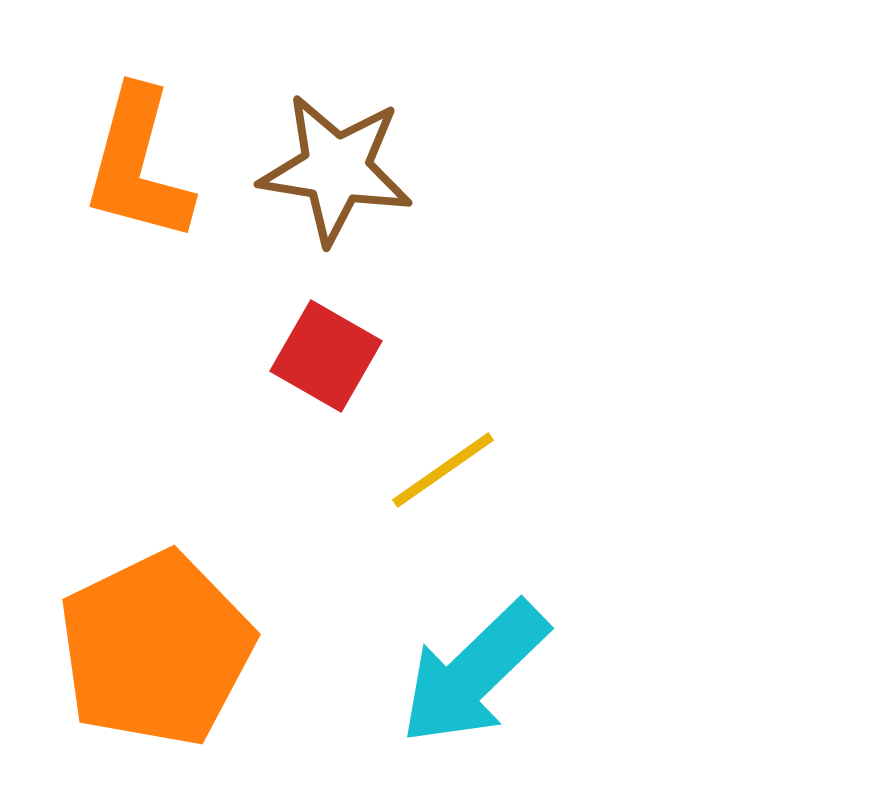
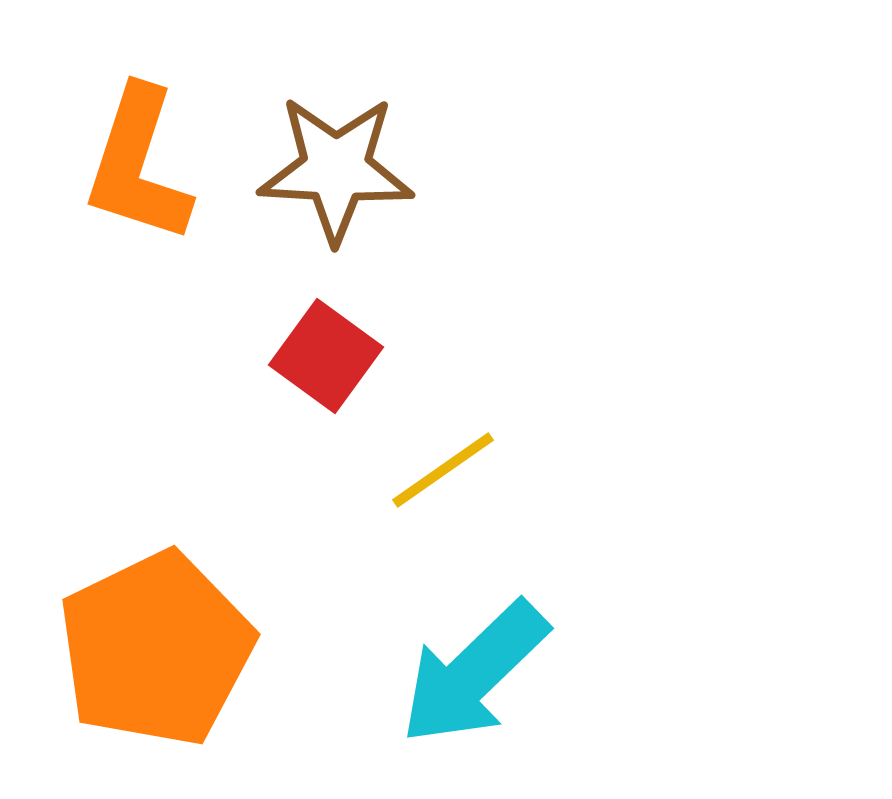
orange L-shape: rotated 3 degrees clockwise
brown star: rotated 6 degrees counterclockwise
red square: rotated 6 degrees clockwise
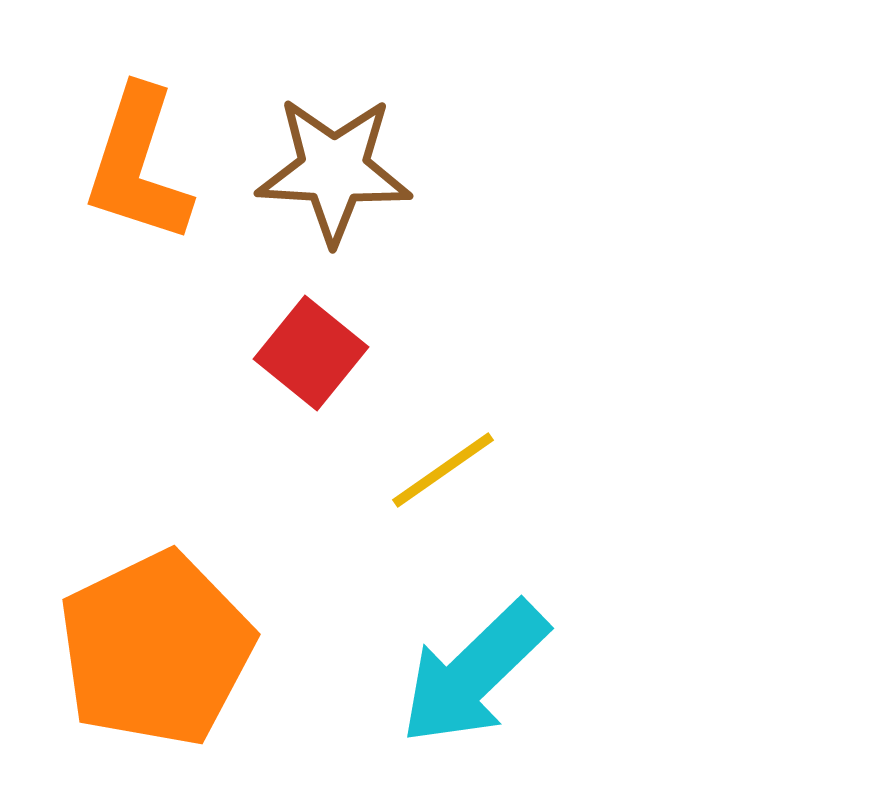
brown star: moved 2 px left, 1 px down
red square: moved 15 px left, 3 px up; rotated 3 degrees clockwise
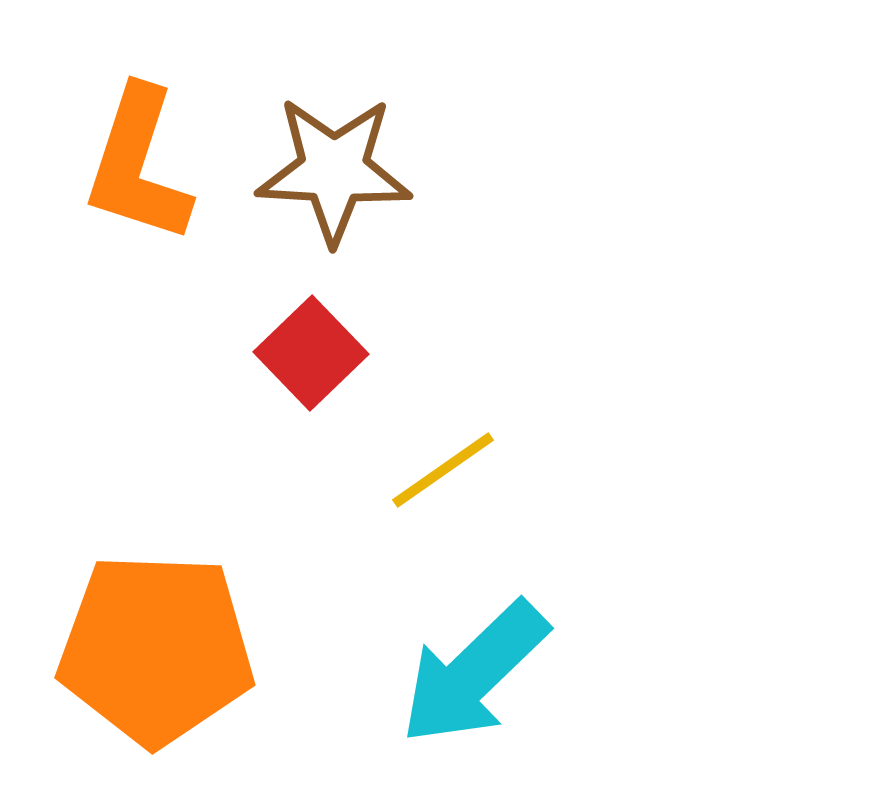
red square: rotated 7 degrees clockwise
orange pentagon: rotated 28 degrees clockwise
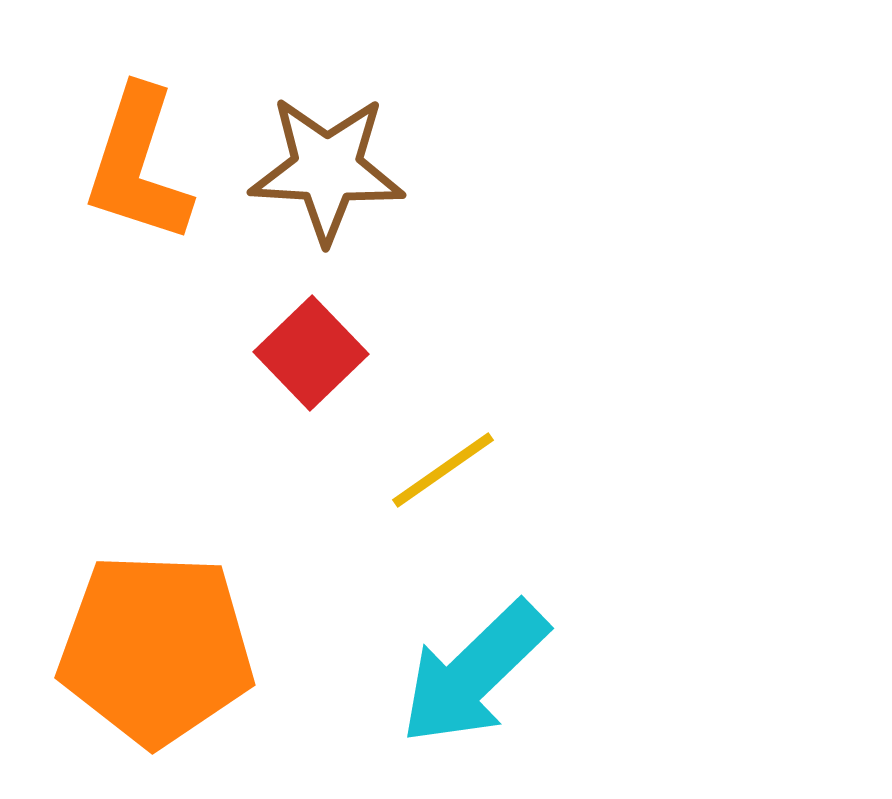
brown star: moved 7 px left, 1 px up
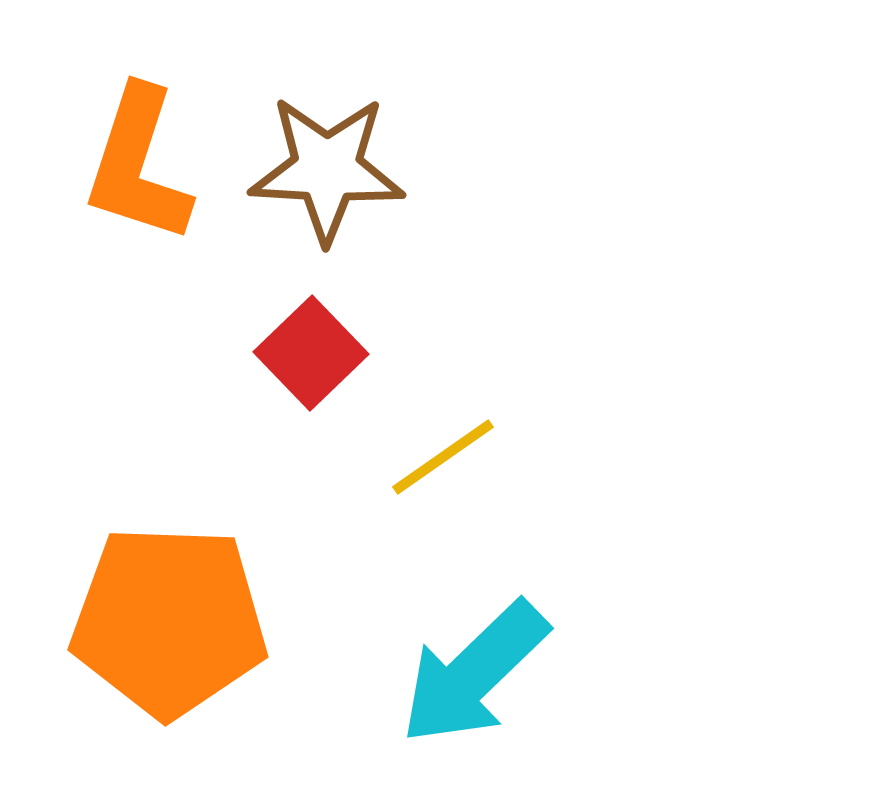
yellow line: moved 13 px up
orange pentagon: moved 13 px right, 28 px up
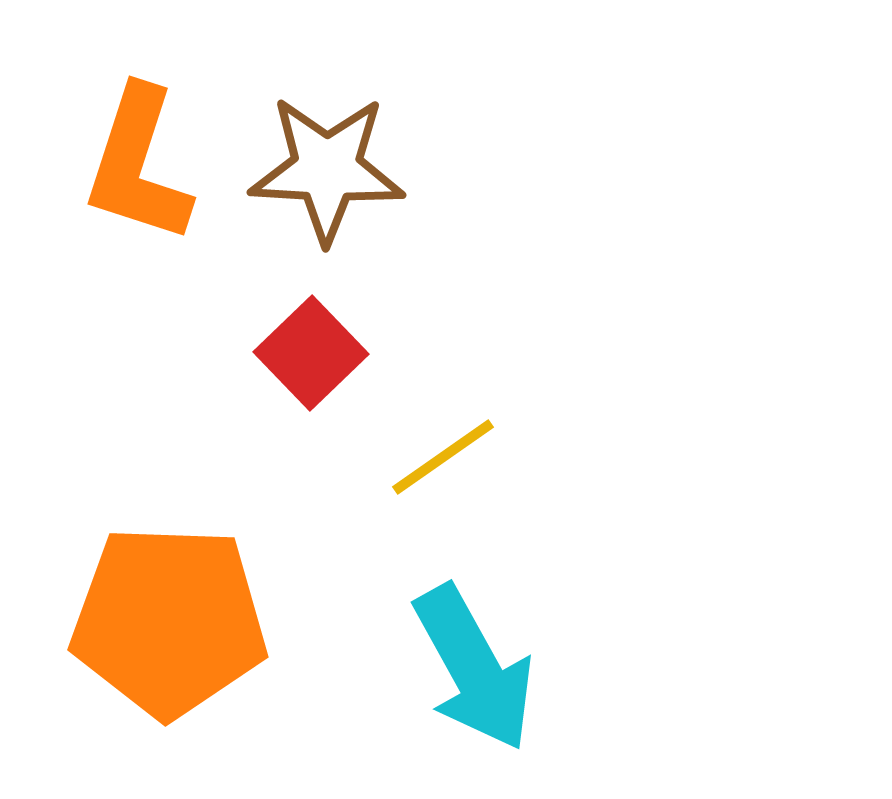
cyan arrow: moved 5 px up; rotated 75 degrees counterclockwise
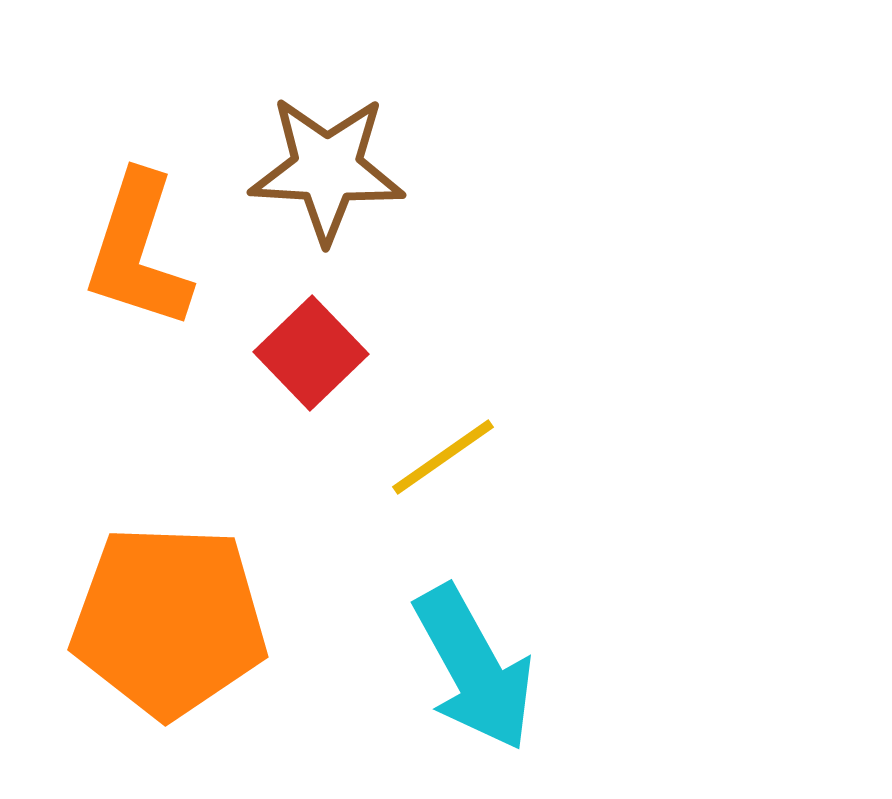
orange L-shape: moved 86 px down
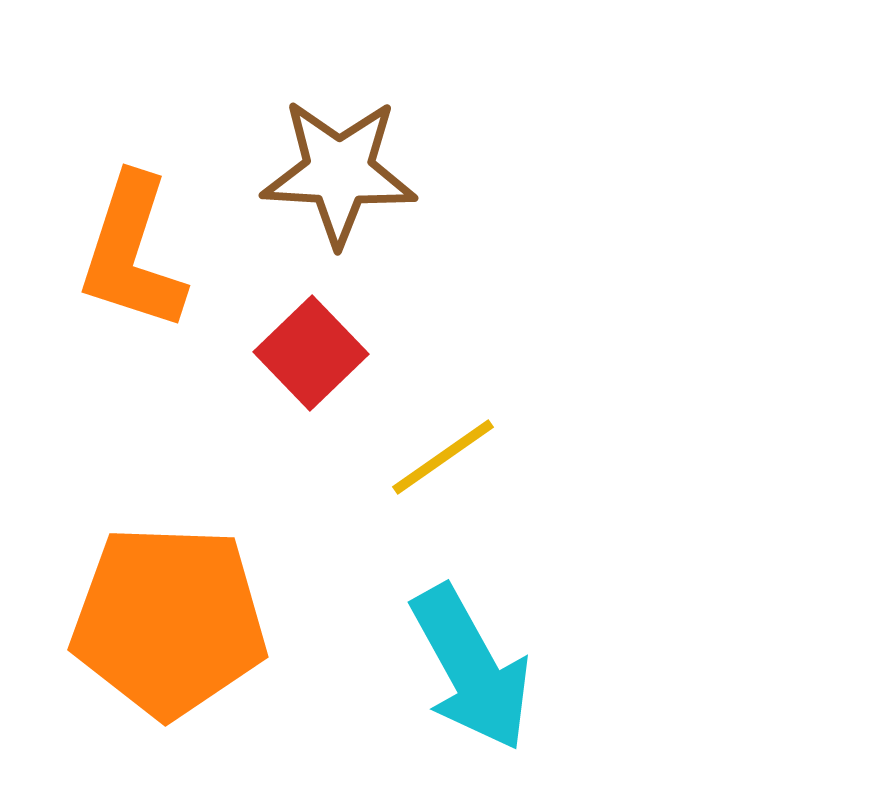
brown star: moved 12 px right, 3 px down
orange L-shape: moved 6 px left, 2 px down
cyan arrow: moved 3 px left
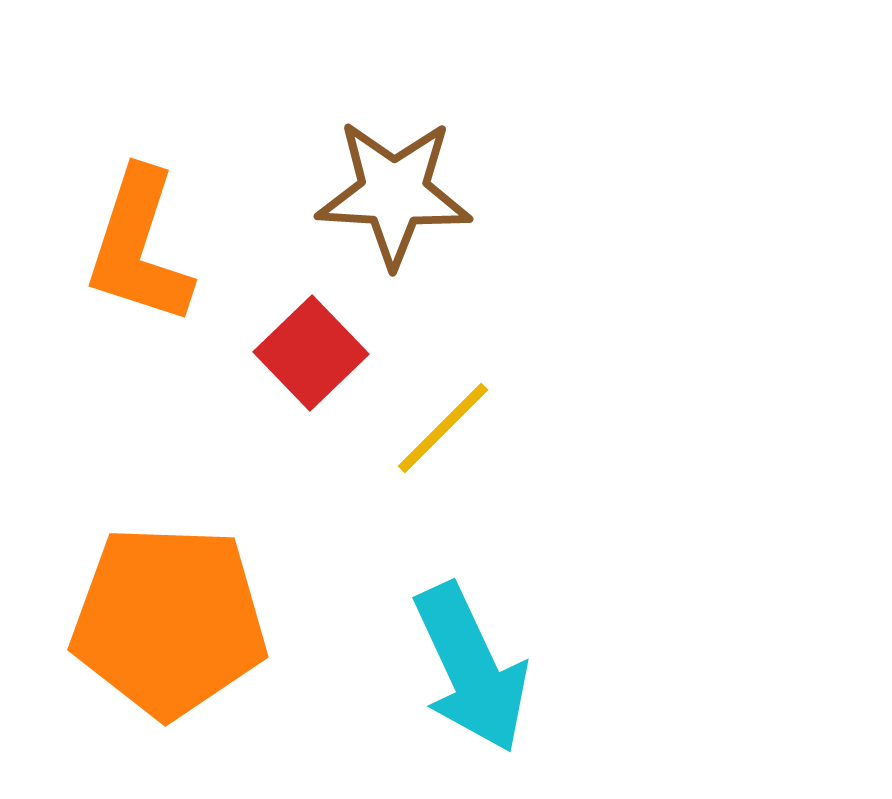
brown star: moved 55 px right, 21 px down
orange L-shape: moved 7 px right, 6 px up
yellow line: moved 29 px up; rotated 10 degrees counterclockwise
cyan arrow: rotated 4 degrees clockwise
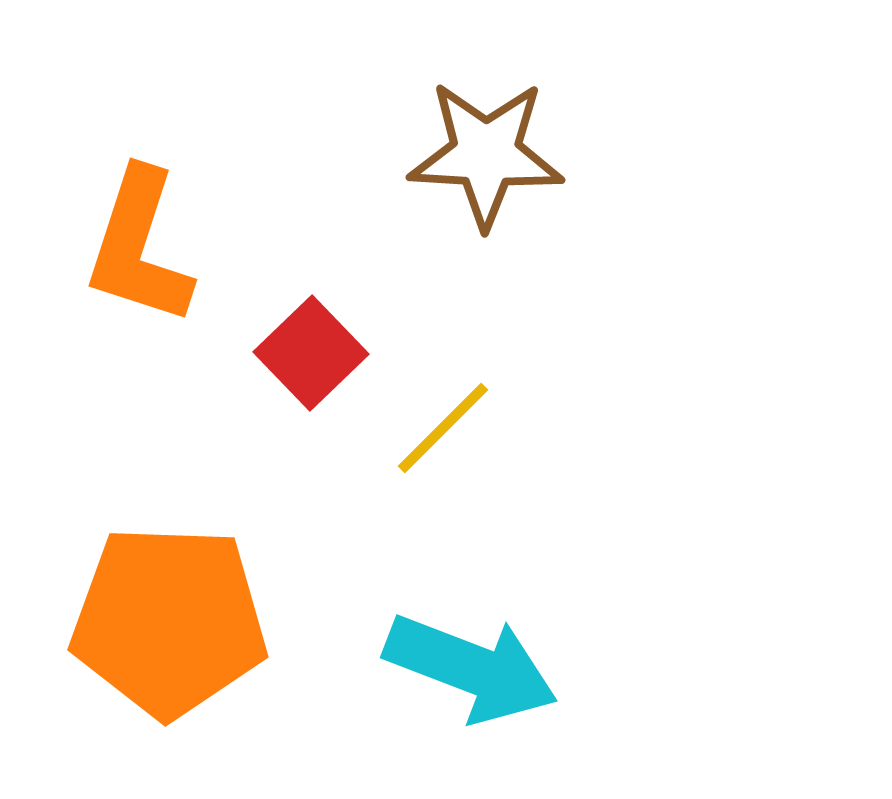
brown star: moved 92 px right, 39 px up
cyan arrow: rotated 44 degrees counterclockwise
